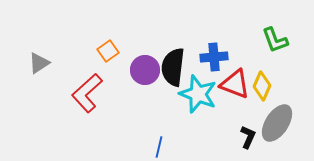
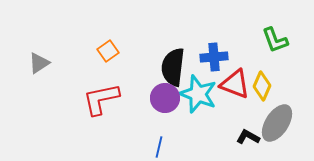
purple circle: moved 20 px right, 28 px down
red L-shape: moved 14 px right, 6 px down; rotated 30 degrees clockwise
black L-shape: rotated 85 degrees counterclockwise
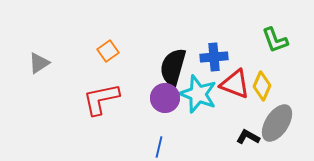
black semicircle: rotated 9 degrees clockwise
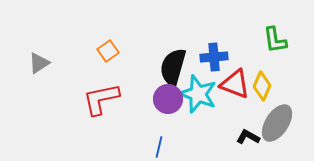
green L-shape: rotated 12 degrees clockwise
purple circle: moved 3 px right, 1 px down
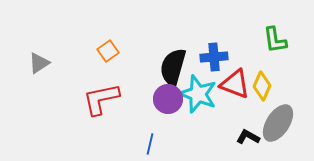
gray ellipse: moved 1 px right
blue line: moved 9 px left, 3 px up
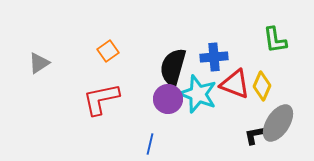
black L-shape: moved 7 px right, 2 px up; rotated 40 degrees counterclockwise
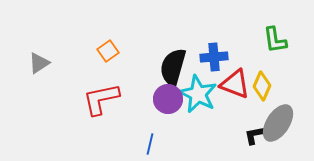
cyan star: rotated 6 degrees clockwise
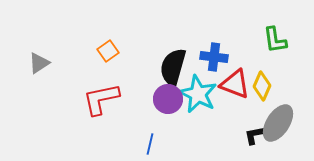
blue cross: rotated 12 degrees clockwise
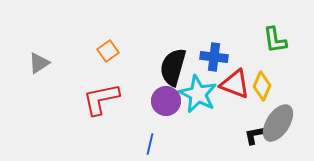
purple circle: moved 2 px left, 2 px down
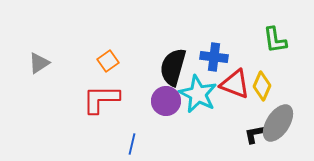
orange square: moved 10 px down
red L-shape: rotated 12 degrees clockwise
black L-shape: moved 1 px up
blue line: moved 18 px left
